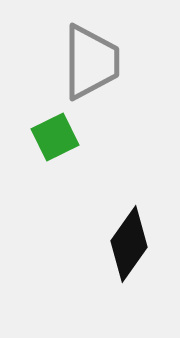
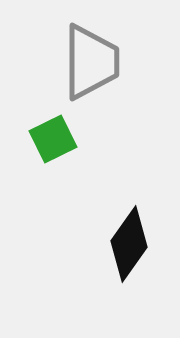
green square: moved 2 px left, 2 px down
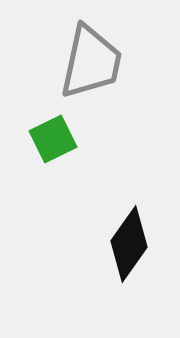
gray trapezoid: rotated 12 degrees clockwise
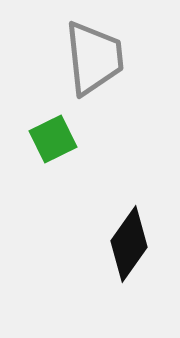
gray trapezoid: moved 3 px right, 4 px up; rotated 18 degrees counterclockwise
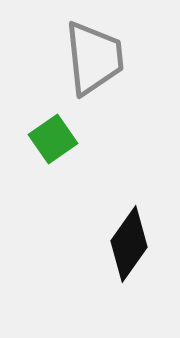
green square: rotated 9 degrees counterclockwise
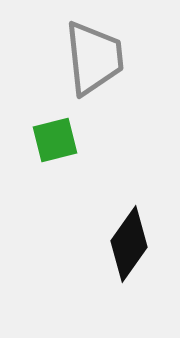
green square: moved 2 px right, 1 px down; rotated 21 degrees clockwise
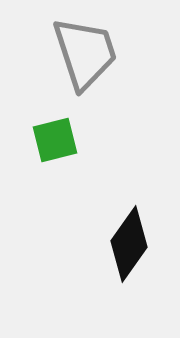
gray trapezoid: moved 9 px left, 5 px up; rotated 12 degrees counterclockwise
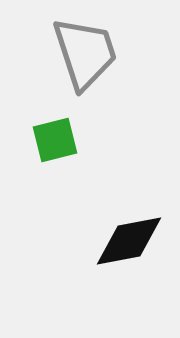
black diamond: moved 3 px up; rotated 44 degrees clockwise
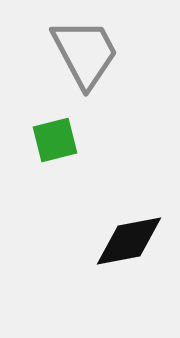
gray trapezoid: rotated 10 degrees counterclockwise
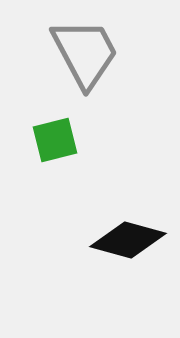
black diamond: moved 1 px left, 1 px up; rotated 26 degrees clockwise
